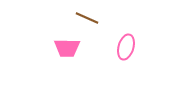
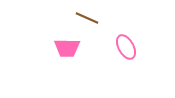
pink ellipse: rotated 45 degrees counterclockwise
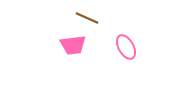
pink trapezoid: moved 6 px right, 3 px up; rotated 8 degrees counterclockwise
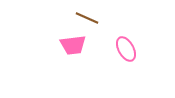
pink ellipse: moved 2 px down
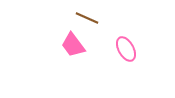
pink trapezoid: rotated 60 degrees clockwise
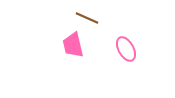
pink trapezoid: rotated 24 degrees clockwise
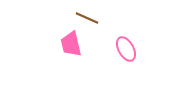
pink trapezoid: moved 2 px left, 1 px up
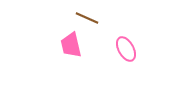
pink trapezoid: moved 1 px down
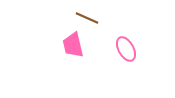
pink trapezoid: moved 2 px right
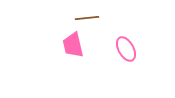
brown line: rotated 30 degrees counterclockwise
